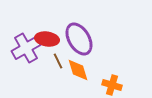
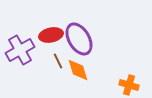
red ellipse: moved 4 px right, 4 px up; rotated 20 degrees counterclockwise
purple cross: moved 6 px left, 2 px down
orange cross: moved 17 px right
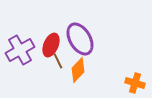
red ellipse: moved 10 px down; rotated 55 degrees counterclockwise
purple ellipse: moved 1 px right
orange diamond: rotated 60 degrees clockwise
orange cross: moved 6 px right, 2 px up
